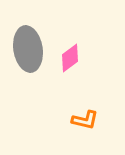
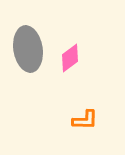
orange L-shape: rotated 12 degrees counterclockwise
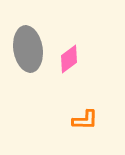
pink diamond: moved 1 px left, 1 px down
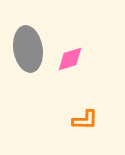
pink diamond: moved 1 px right; rotated 20 degrees clockwise
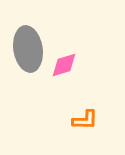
pink diamond: moved 6 px left, 6 px down
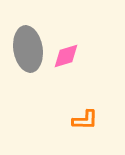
pink diamond: moved 2 px right, 9 px up
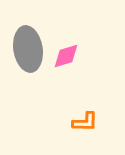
orange L-shape: moved 2 px down
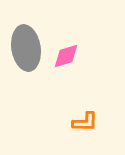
gray ellipse: moved 2 px left, 1 px up
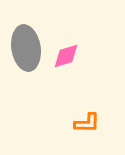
orange L-shape: moved 2 px right, 1 px down
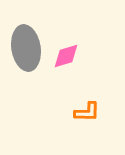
orange L-shape: moved 11 px up
